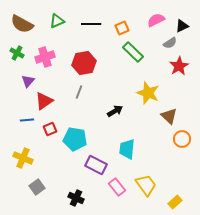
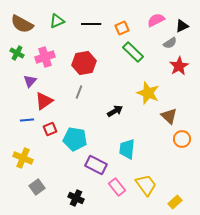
purple triangle: moved 2 px right
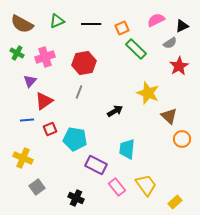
green rectangle: moved 3 px right, 3 px up
